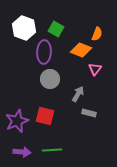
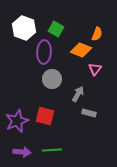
gray circle: moved 2 px right
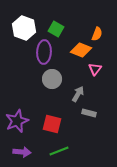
red square: moved 7 px right, 8 px down
green line: moved 7 px right, 1 px down; rotated 18 degrees counterclockwise
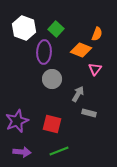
green square: rotated 14 degrees clockwise
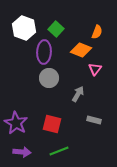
orange semicircle: moved 2 px up
gray circle: moved 3 px left, 1 px up
gray rectangle: moved 5 px right, 7 px down
purple star: moved 1 px left, 2 px down; rotated 20 degrees counterclockwise
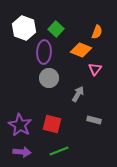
purple star: moved 4 px right, 2 px down
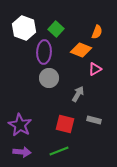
pink triangle: rotated 24 degrees clockwise
red square: moved 13 px right
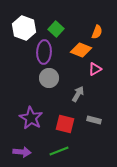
purple star: moved 11 px right, 7 px up
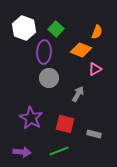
gray rectangle: moved 14 px down
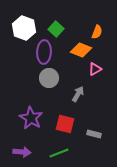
green line: moved 2 px down
